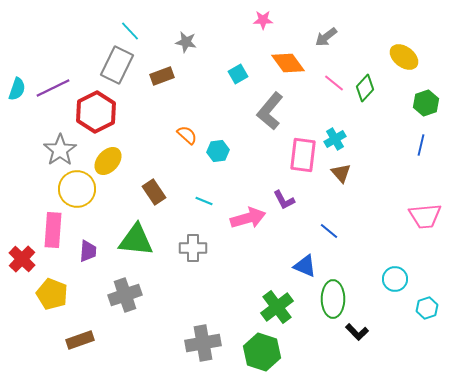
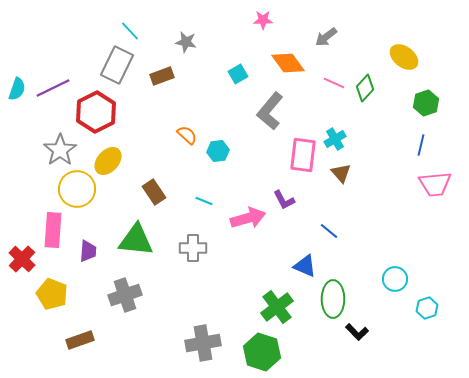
pink line at (334, 83): rotated 15 degrees counterclockwise
pink trapezoid at (425, 216): moved 10 px right, 32 px up
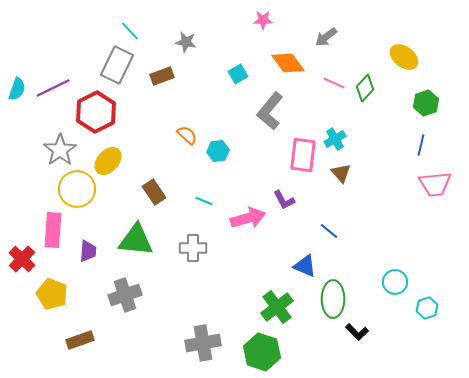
cyan circle at (395, 279): moved 3 px down
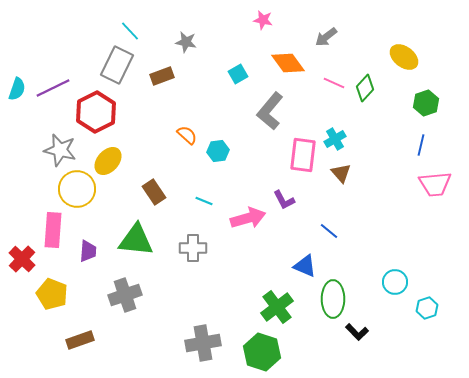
pink star at (263, 20): rotated 12 degrees clockwise
gray star at (60, 150): rotated 24 degrees counterclockwise
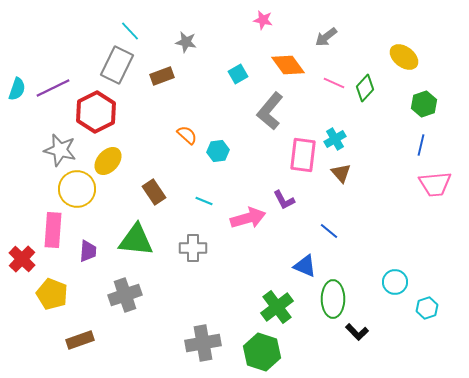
orange diamond at (288, 63): moved 2 px down
green hexagon at (426, 103): moved 2 px left, 1 px down
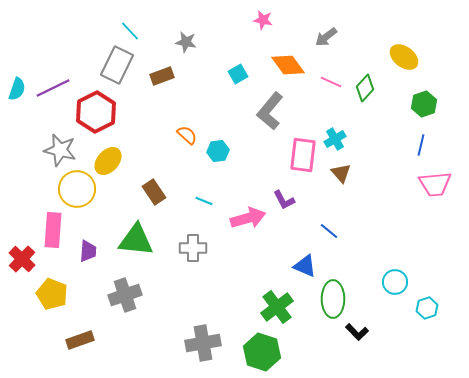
pink line at (334, 83): moved 3 px left, 1 px up
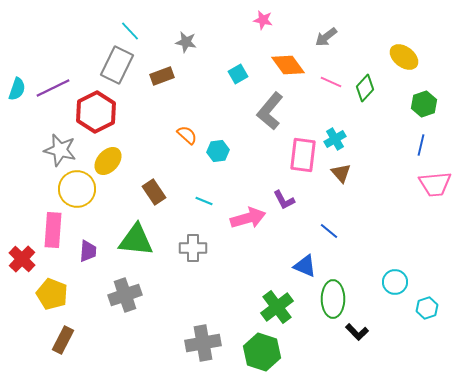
brown rectangle at (80, 340): moved 17 px left; rotated 44 degrees counterclockwise
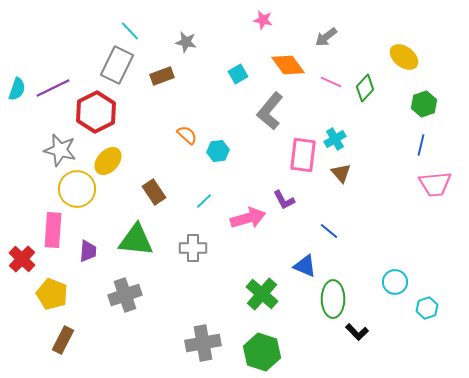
cyan line at (204, 201): rotated 66 degrees counterclockwise
green cross at (277, 307): moved 15 px left, 13 px up; rotated 12 degrees counterclockwise
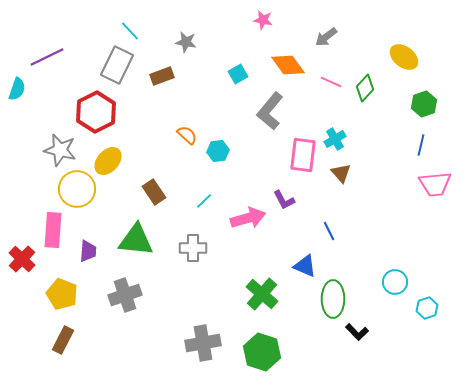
purple line at (53, 88): moved 6 px left, 31 px up
blue line at (329, 231): rotated 24 degrees clockwise
yellow pentagon at (52, 294): moved 10 px right
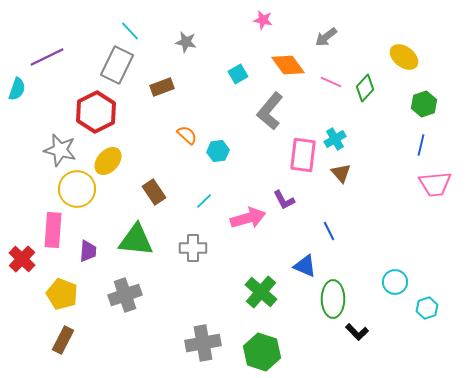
brown rectangle at (162, 76): moved 11 px down
green cross at (262, 294): moved 1 px left, 2 px up
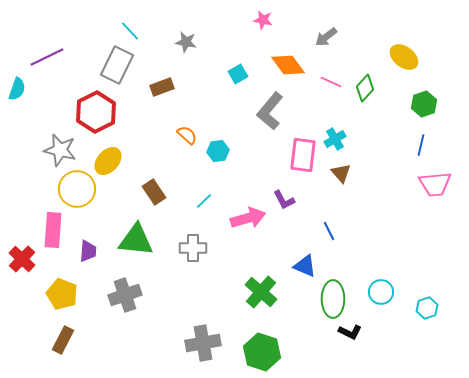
cyan circle at (395, 282): moved 14 px left, 10 px down
black L-shape at (357, 332): moved 7 px left; rotated 20 degrees counterclockwise
